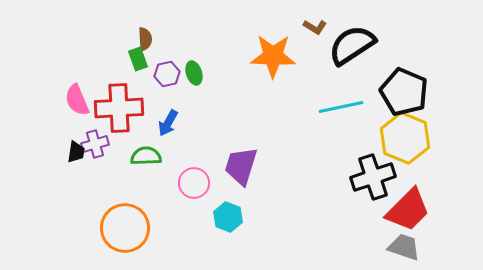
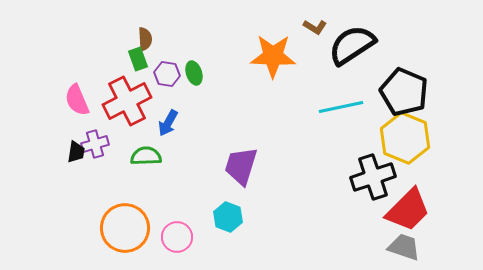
purple hexagon: rotated 20 degrees clockwise
red cross: moved 8 px right, 7 px up; rotated 24 degrees counterclockwise
pink circle: moved 17 px left, 54 px down
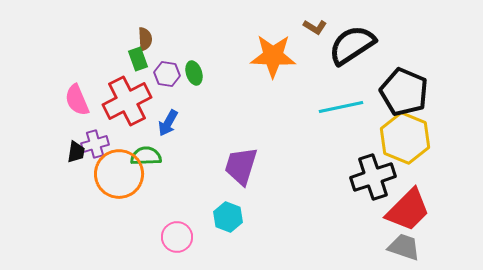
orange circle: moved 6 px left, 54 px up
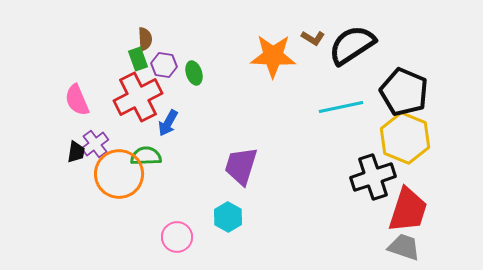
brown L-shape: moved 2 px left, 11 px down
purple hexagon: moved 3 px left, 9 px up
red cross: moved 11 px right, 4 px up
purple cross: rotated 20 degrees counterclockwise
red trapezoid: rotated 27 degrees counterclockwise
cyan hexagon: rotated 8 degrees clockwise
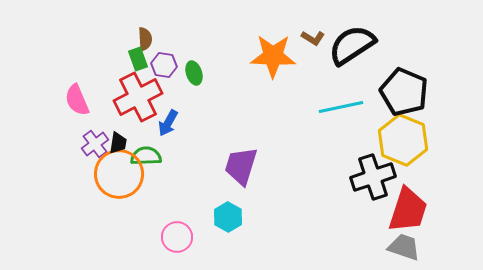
yellow hexagon: moved 2 px left, 2 px down
black trapezoid: moved 42 px right, 9 px up
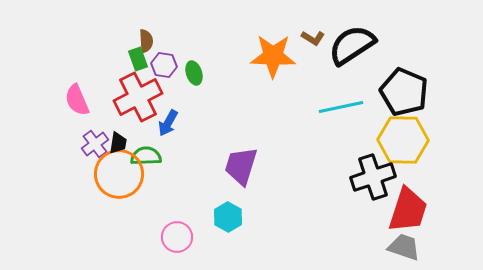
brown semicircle: moved 1 px right, 2 px down
yellow hexagon: rotated 21 degrees counterclockwise
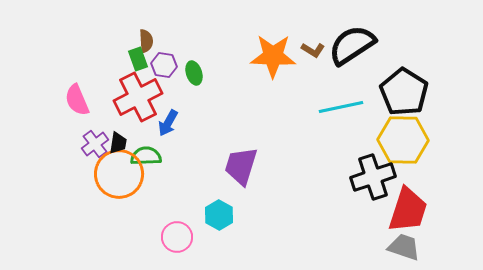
brown L-shape: moved 12 px down
black pentagon: rotated 9 degrees clockwise
cyan hexagon: moved 9 px left, 2 px up
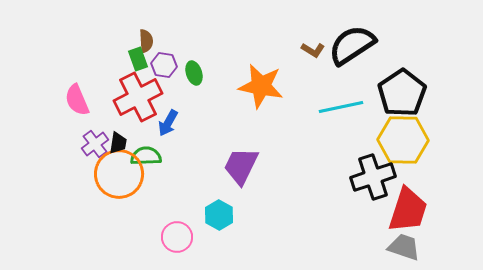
orange star: moved 12 px left, 30 px down; rotated 9 degrees clockwise
black pentagon: moved 2 px left, 1 px down; rotated 6 degrees clockwise
purple trapezoid: rotated 9 degrees clockwise
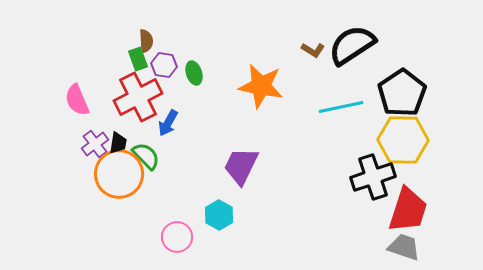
green semicircle: rotated 48 degrees clockwise
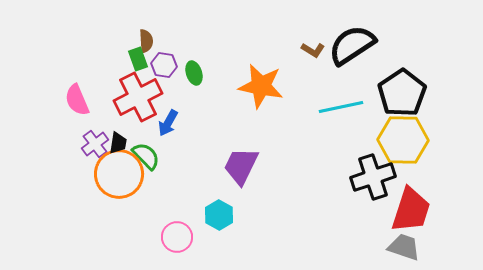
red trapezoid: moved 3 px right
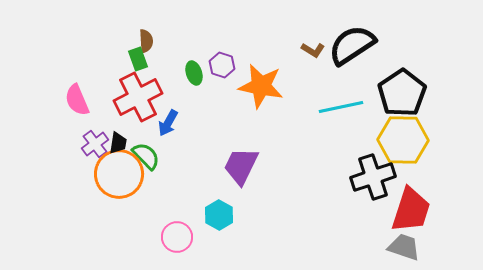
purple hexagon: moved 58 px right; rotated 10 degrees clockwise
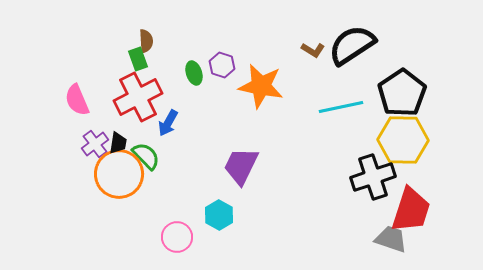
gray trapezoid: moved 13 px left, 8 px up
